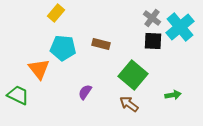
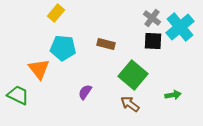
brown rectangle: moved 5 px right
brown arrow: moved 1 px right
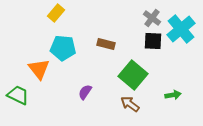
cyan cross: moved 1 px right, 2 px down
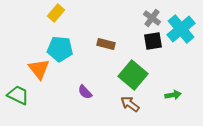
black square: rotated 12 degrees counterclockwise
cyan pentagon: moved 3 px left, 1 px down
purple semicircle: rotated 77 degrees counterclockwise
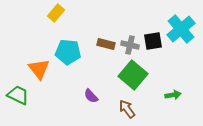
gray cross: moved 22 px left, 27 px down; rotated 24 degrees counterclockwise
cyan pentagon: moved 8 px right, 3 px down
purple semicircle: moved 6 px right, 4 px down
brown arrow: moved 3 px left, 5 px down; rotated 18 degrees clockwise
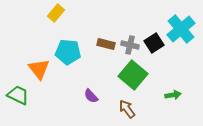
black square: moved 1 px right, 2 px down; rotated 24 degrees counterclockwise
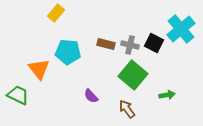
black square: rotated 30 degrees counterclockwise
green arrow: moved 6 px left
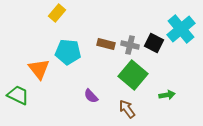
yellow rectangle: moved 1 px right
